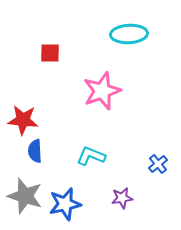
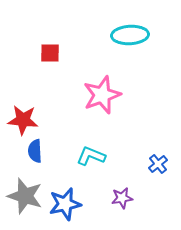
cyan ellipse: moved 1 px right, 1 px down
pink star: moved 4 px down
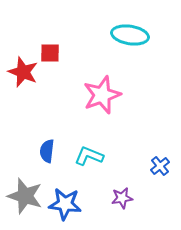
cyan ellipse: rotated 12 degrees clockwise
red star: moved 48 px up; rotated 16 degrees clockwise
blue semicircle: moved 12 px right; rotated 10 degrees clockwise
cyan L-shape: moved 2 px left
blue cross: moved 2 px right, 2 px down
blue star: rotated 20 degrees clockwise
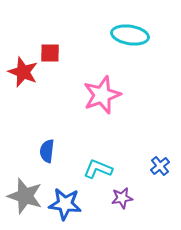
cyan L-shape: moved 9 px right, 13 px down
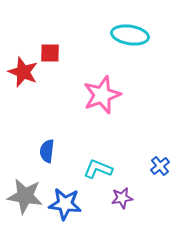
gray star: rotated 9 degrees counterclockwise
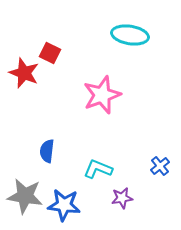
red square: rotated 25 degrees clockwise
red star: moved 1 px right, 1 px down
blue star: moved 1 px left, 1 px down
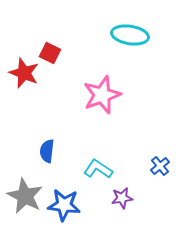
cyan L-shape: rotated 12 degrees clockwise
gray star: rotated 18 degrees clockwise
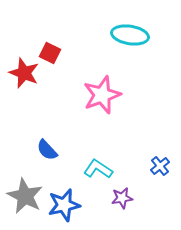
blue semicircle: moved 1 px up; rotated 50 degrees counterclockwise
blue star: rotated 20 degrees counterclockwise
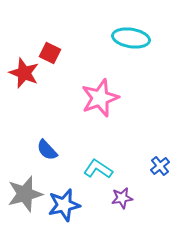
cyan ellipse: moved 1 px right, 3 px down
pink star: moved 2 px left, 3 px down
gray star: moved 2 px up; rotated 30 degrees clockwise
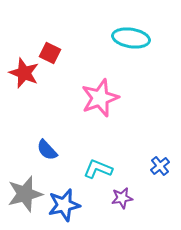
cyan L-shape: rotated 12 degrees counterclockwise
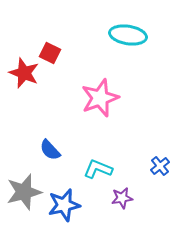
cyan ellipse: moved 3 px left, 3 px up
blue semicircle: moved 3 px right
gray star: moved 1 px left, 2 px up
